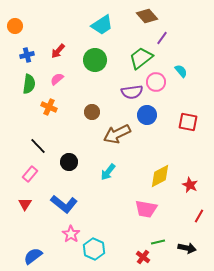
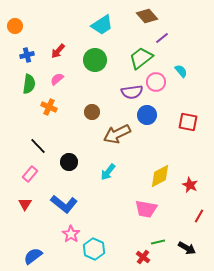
purple line: rotated 16 degrees clockwise
black arrow: rotated 18 degrees clockwise
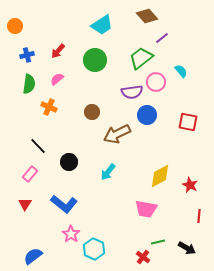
red line: rotated 24 degrees counterclockwise
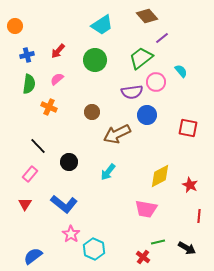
red square: moved 6 px down
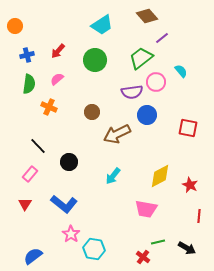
cyan arrow: moved 5 px right, 4 px down
cyan hexagon: rotated 15 degrees counterclockwise
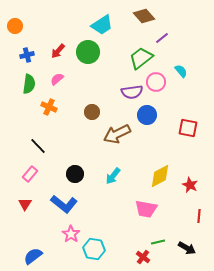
brown diamond: moved 3 px left
green circle: moved 7 px left, 8 px up
black circle: moved 6 px right, 12 px down
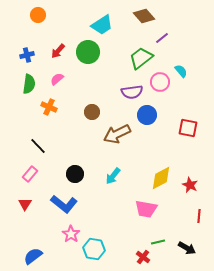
orange circle: moved 23 px right, 11 px up
pink circle: moved 4 px right
yellow diamond: moved 1 px right, 2 px down
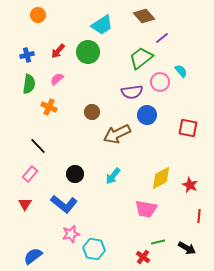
pink star: rotated 24 degrees clockwise
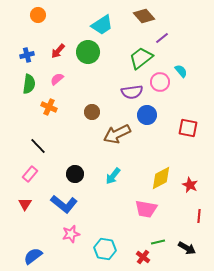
cyan hexagon: moved 11 px right
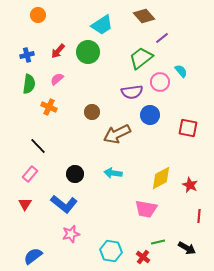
blue circle: moved 3 px right
cyan arrow: moved 3 px up; rotated 60 degrees clockwise
cyan hexagon: moved 6 px right, 2 px down
